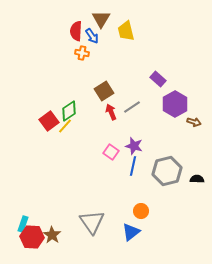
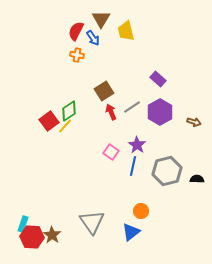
red semicircle: rotated 24 degrees clockwise
blue arrow: moved 1 px right, 2 px down
orange cross: moved 5 px left, 2 px down
purple hexagon: moved 15 px left, 8 px down
purple star: moved 3 px right, 1 px up; rotated 18 degrees clockwise
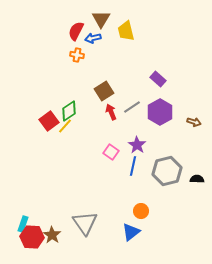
blue arrow: rotated 112 degrees clockwise
gray triangle: moved 7 px left, 1 px down
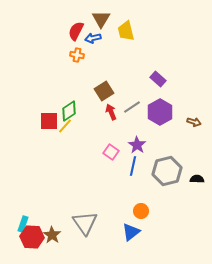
red square: rotated 36 degrees clockwise
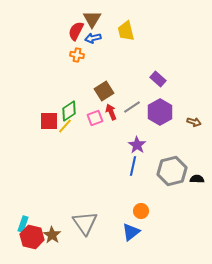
brown triangle: moved 9 px left
pink square: moved 16 px left, 34 px up; rotated 35 degrees clockwise
gray hexagon: moved 5 px right
red hexagon: rotated 10 degrees clockwise
